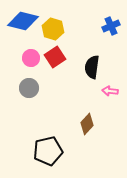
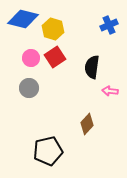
blue diamond: moved 2 px up
blue cross: moved 2 px left, 1 px up
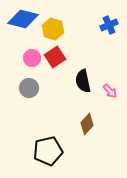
pink circle: moved 1 px right
black semicircle: moved 9 px left, 14 px down; rotated 20 degrees counterclockwise
pink arrow: rotated 140 degrees counterclockwise
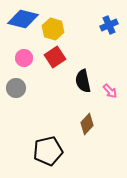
pink circle: moved 8 px left
gray circle: moved 13 px left
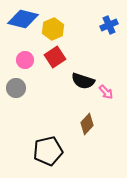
yellow hexagon: rotated 20 degrees clockwise
pink circle: moved 1 px right, 2 px down
black semicircle: rotated 60 degrees counterclockwise
pink arrow: moved 4 px left, 1 px down
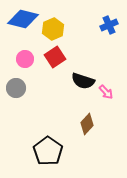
pink circle: moved 1 px up
black pentagon: rotated 24 degrees counterclockwise
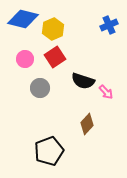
gray circle: moved 24 px right
black pentagon: moved 1 px right; rotated 16 degrees clockwise
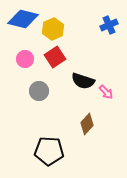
gray circle: moved 1 px left, 3 px down
black pentagon: rotated 24 degrees clockwise
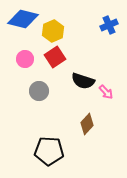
yellow hexagon: moved 2 px down
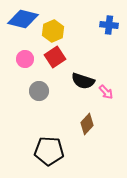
blue cross: rotated 30 degrees clockwise
